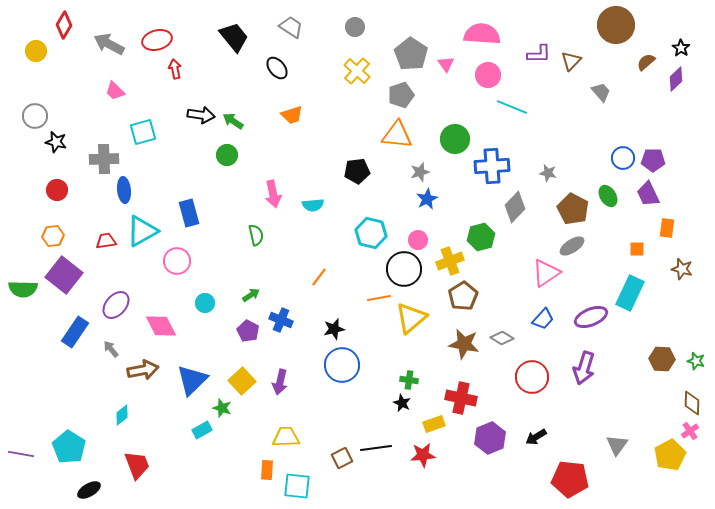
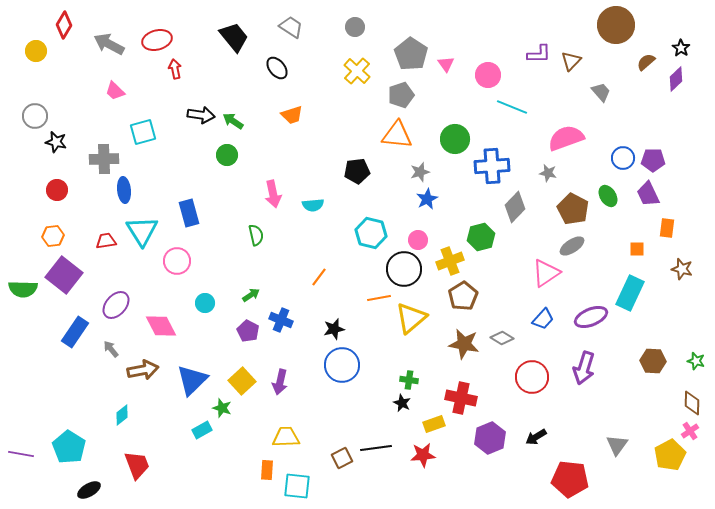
pink semicircle at (482, 34): moved 84 px right, 104 px down; rotated 24 degrees counterclockwise
cyan triangle at (142, 231): rotated 32 degrees counterclockwise
brown hexagon at (662, 359): moved 9 px left, 2 px down
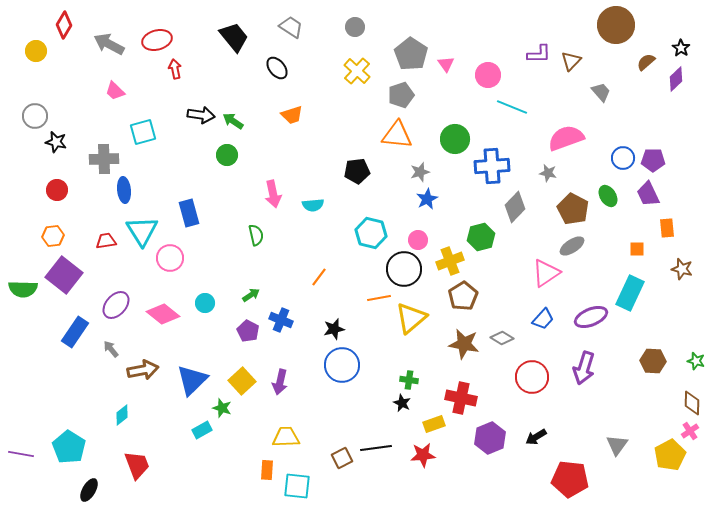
orange rectangle at (667, 228): rotated 12 degrees counterclockwise
pink circle at (177, 261): moved 7 px left, 3 px up
pink diamond at (161, 326): moved 2 px right, 12 px up; rotated 24 degrees counterclockwise
black ellipse at (89, 490): rotated 30 degrees counterclockwise
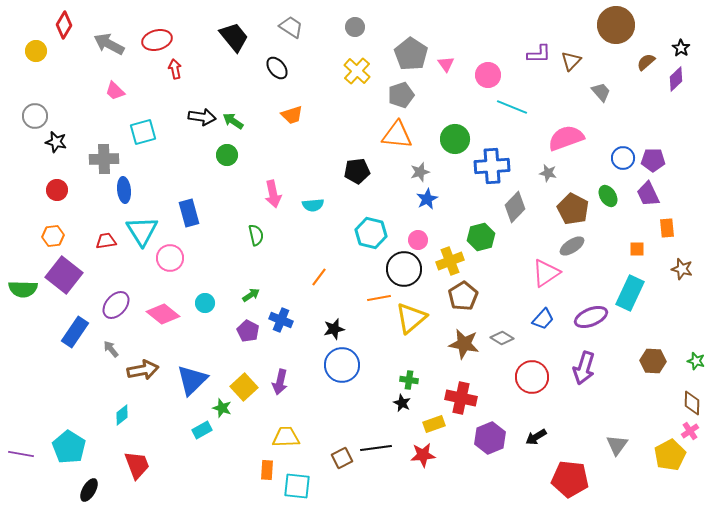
black arrow at (201, 115): moved 1 px right, 2 px down
yellow square at (242, 381): moved 2 px right, 6 px down
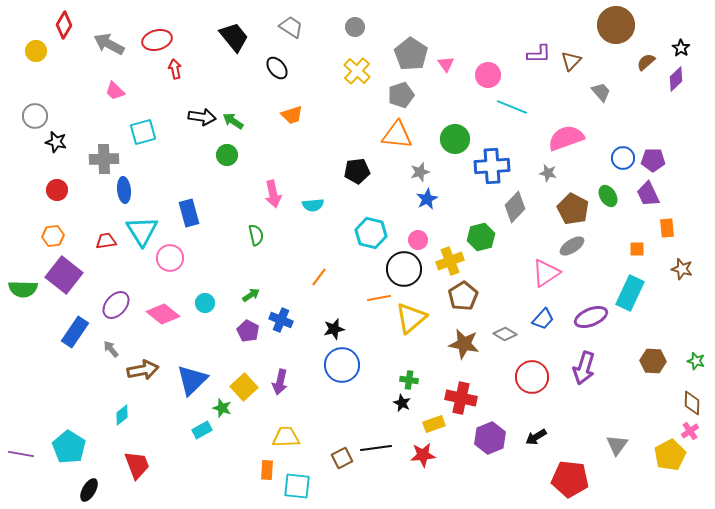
gray diamond at (502, 338): moved 3 px right, 4 px up
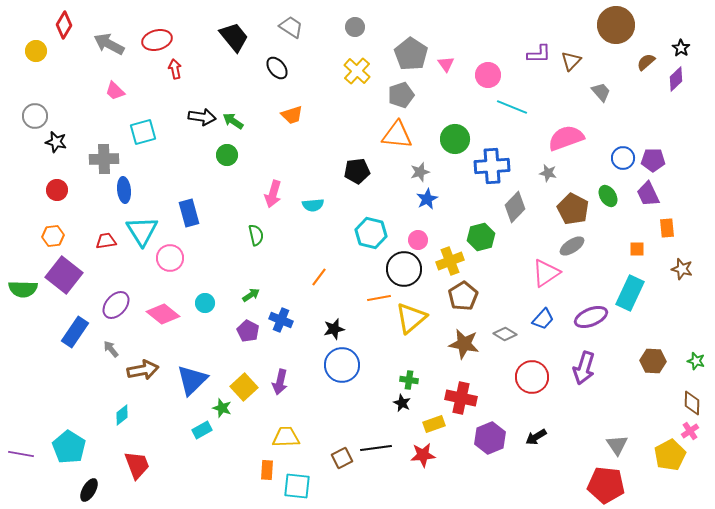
pink arrow at (273, 194): rotated 28 degrees clockwise
gray triangle at (617, 445): rotated 10 degrees counterclockwise
red pentagon at (570, 479): moved 36 px right, 6 px down
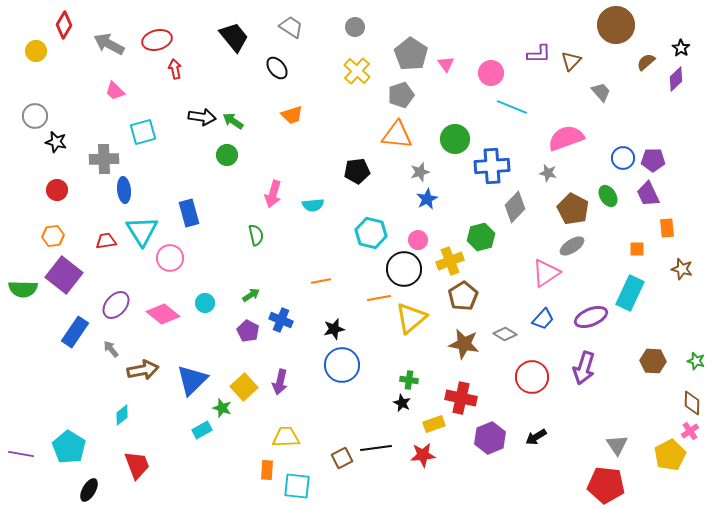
pink circle at (488, 75): moved 3 px right, 2 px up
orange line at (319, 277): moved 2 px right, 4 px down; rotated 42 degrees clockwise
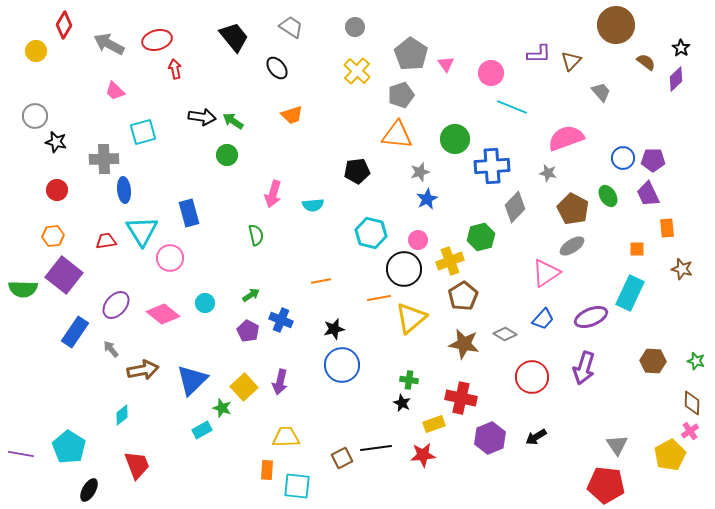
brown semicircle at (646, 62): rotated 78 degrees clockwise
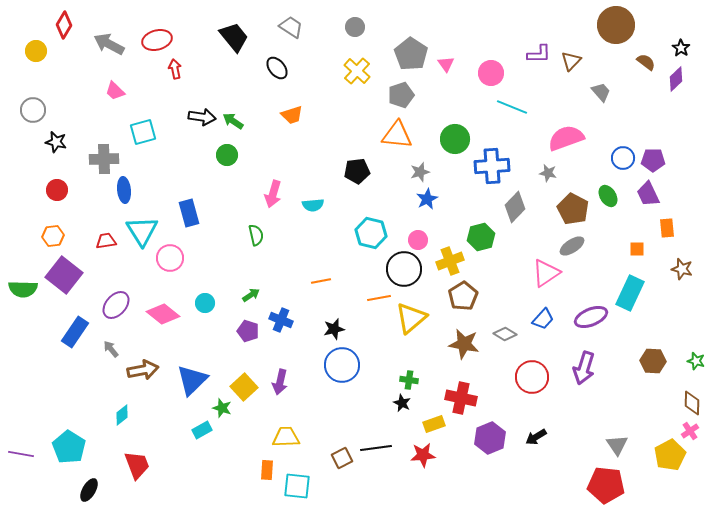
gray circle at (35, 116): moved 2 px left, 6 px up
purple pentagon at (248, 331): rotated 10 degrees counterclockwise
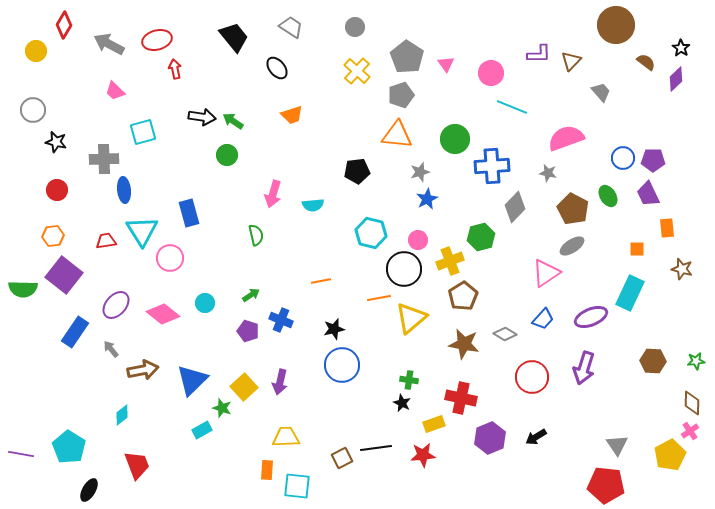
gray pentagon at (411, 54): moved 4 px left, 3 px down
green star at (696, 361): rotated 24 degrees counterclockwise
